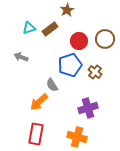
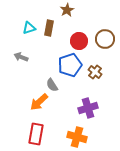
brown rectangle: moved 1 px left, 1 px up; rotated 42 degrees counterclockwise
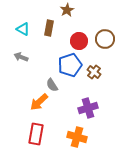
cyan triangle: moved 6 px left, 1 px down; rotated 48 degrees clockwise
brown cross: moved 1 px left
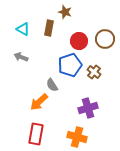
brown star: moved 2 px left, 2 px down; rotated 24 degrees counterclockwise
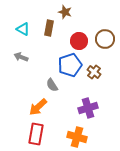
orange arrow: moved 1 px left, 5 px down
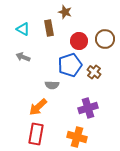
brown rectangle: rotated 21 degrees counterclockwise
gray arrow: moved 2 px right
gray semicircle: rotated 56 degrees counterclockwise
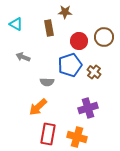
brown star: rotated 16 degrees counterclockwise
cyan triangle: moved 7 px left, 5 px up
brown circle: moved 1 px left, 2 px up
gray semicircle: moved 5 px left, 3 px up
red rectangle: moved 12 px right
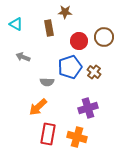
blue pentagon: moved 2 px down
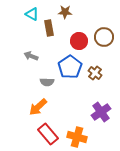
cyan triangle: moved 16 px right, 10 px up
gray arrow: moved 8 px right, 1 px up
blue pentagon: rotated 15 degrees counterclockwise
brown cross: moved 1 px right, 1 px down
purple cross: moved 13 px right, 4 px down; rotated 18 degrees counterclockwise
red rectangle: rotated 50 degrees counterclockwise
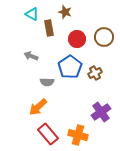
brown star: rotated 16 degrees clockwise
red circle: moved 2 px left, 2 px up
brown cross: rotated 24 degrees clockwise
orange cross: moved 1 px right, 2 px up
